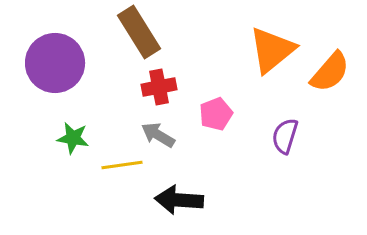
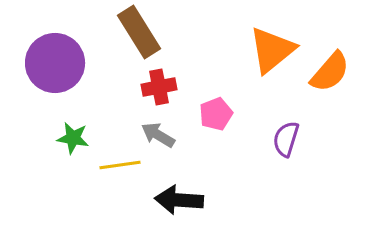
purple semicircle: moved 1 px right, 3 px down
yellow line: moved 2 px left
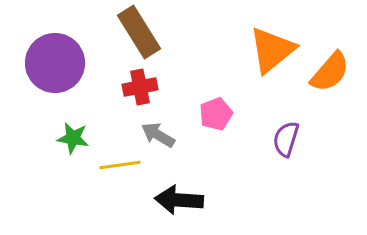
red cross: moved 19 px left
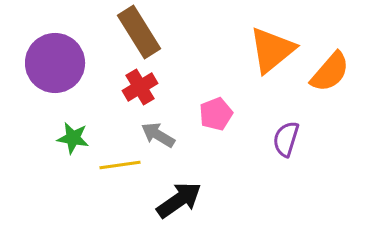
red cross: rotated 20 degrees counterclockwise
black arrow: rotated 141 degrees clockwise
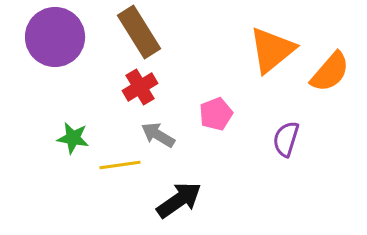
purple circle: moved 26 px up
